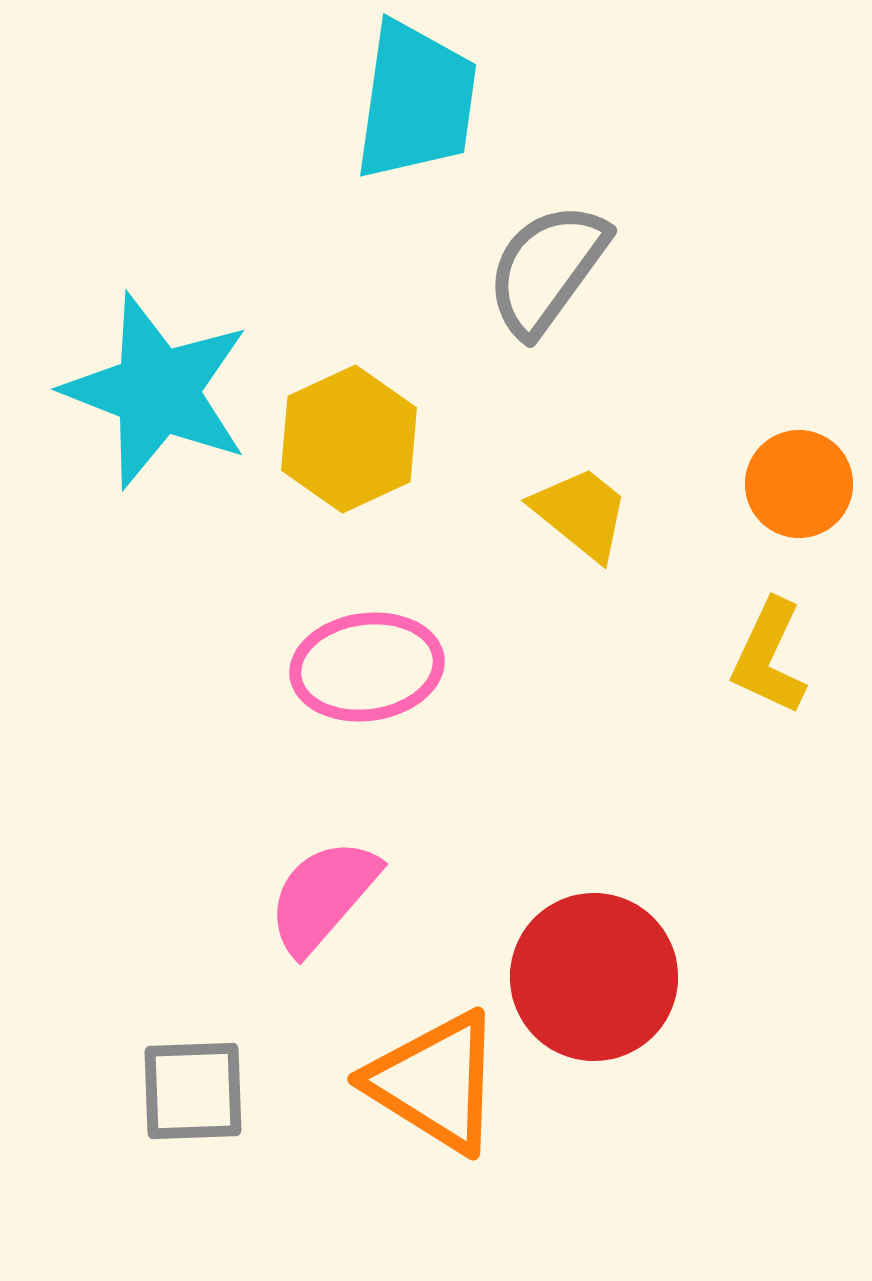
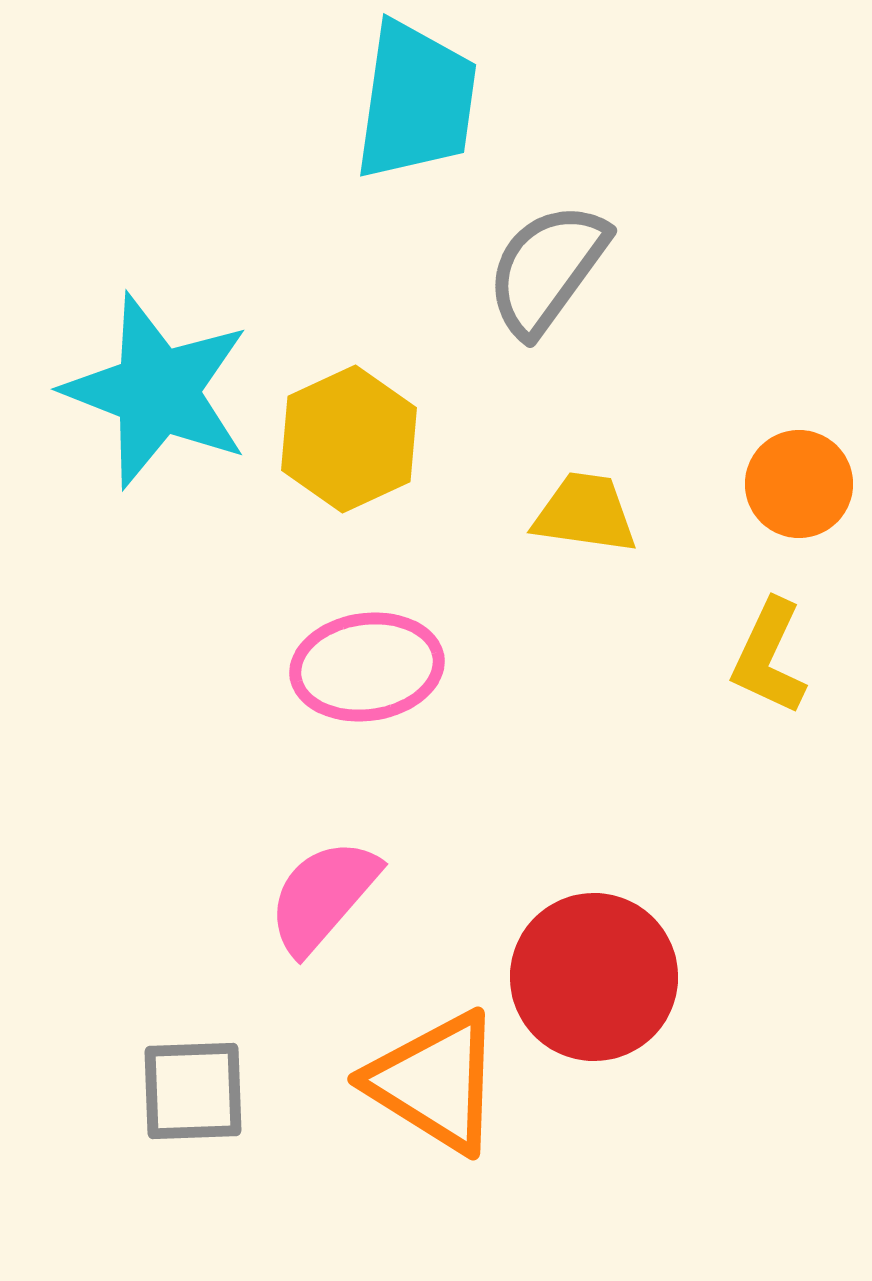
yellow trapezoid: moved 4 px right; rotated 31 degrees counterclockwise
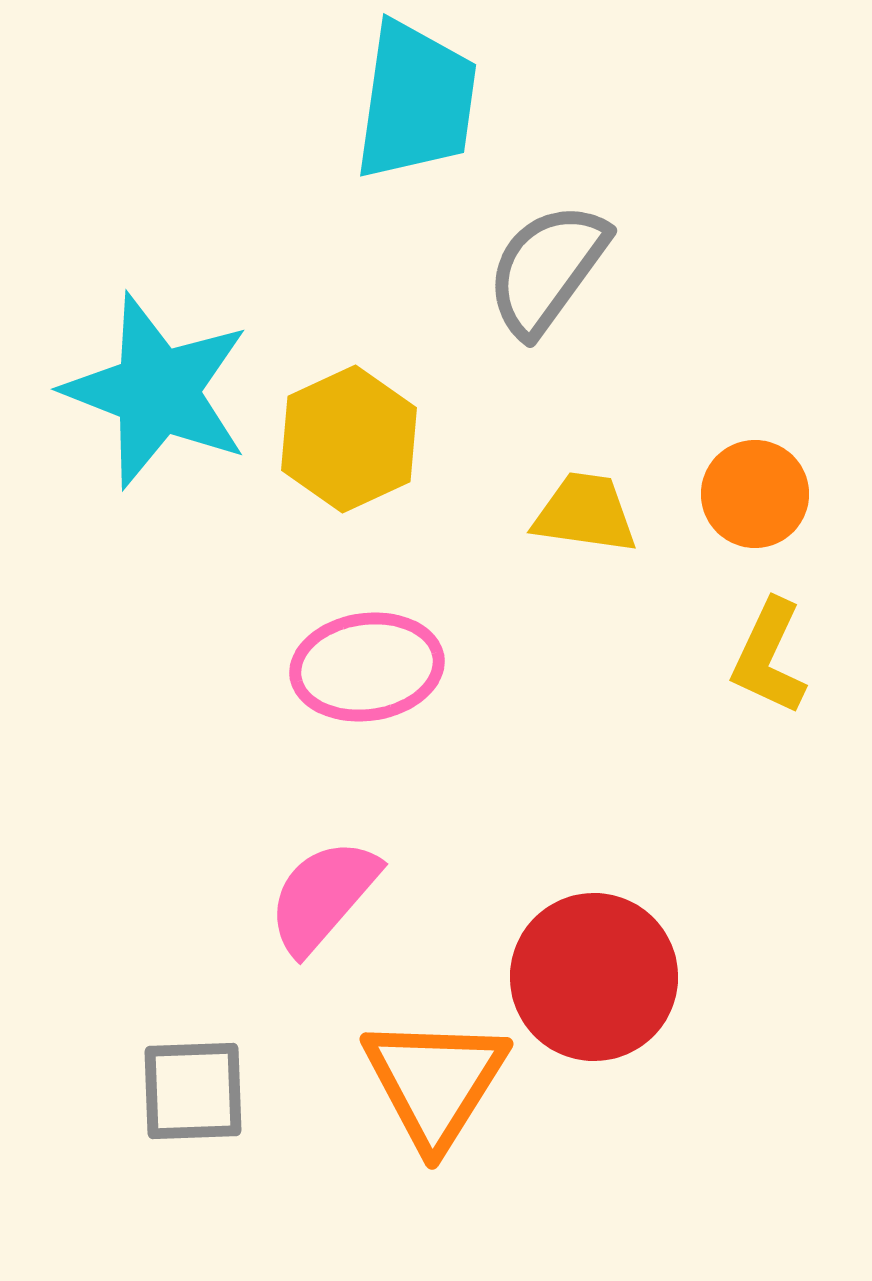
orange circle: moved 44 px left, 10 px down
orange triangle: rotated 30 degrees clockwise
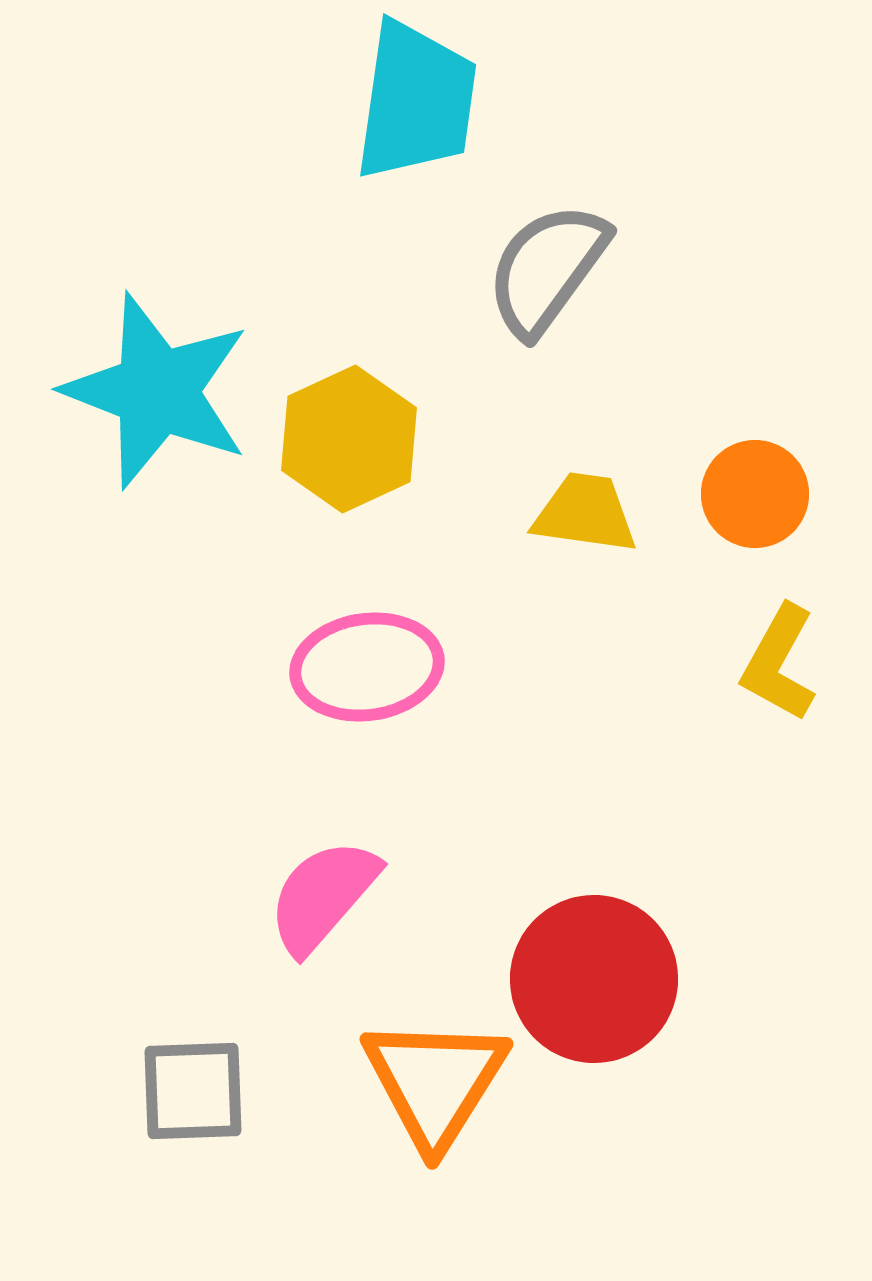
yellow L-shape: moved 10 px right, 6 px down; rotated 4 degrees clockwise
red circle: moved 2 px down
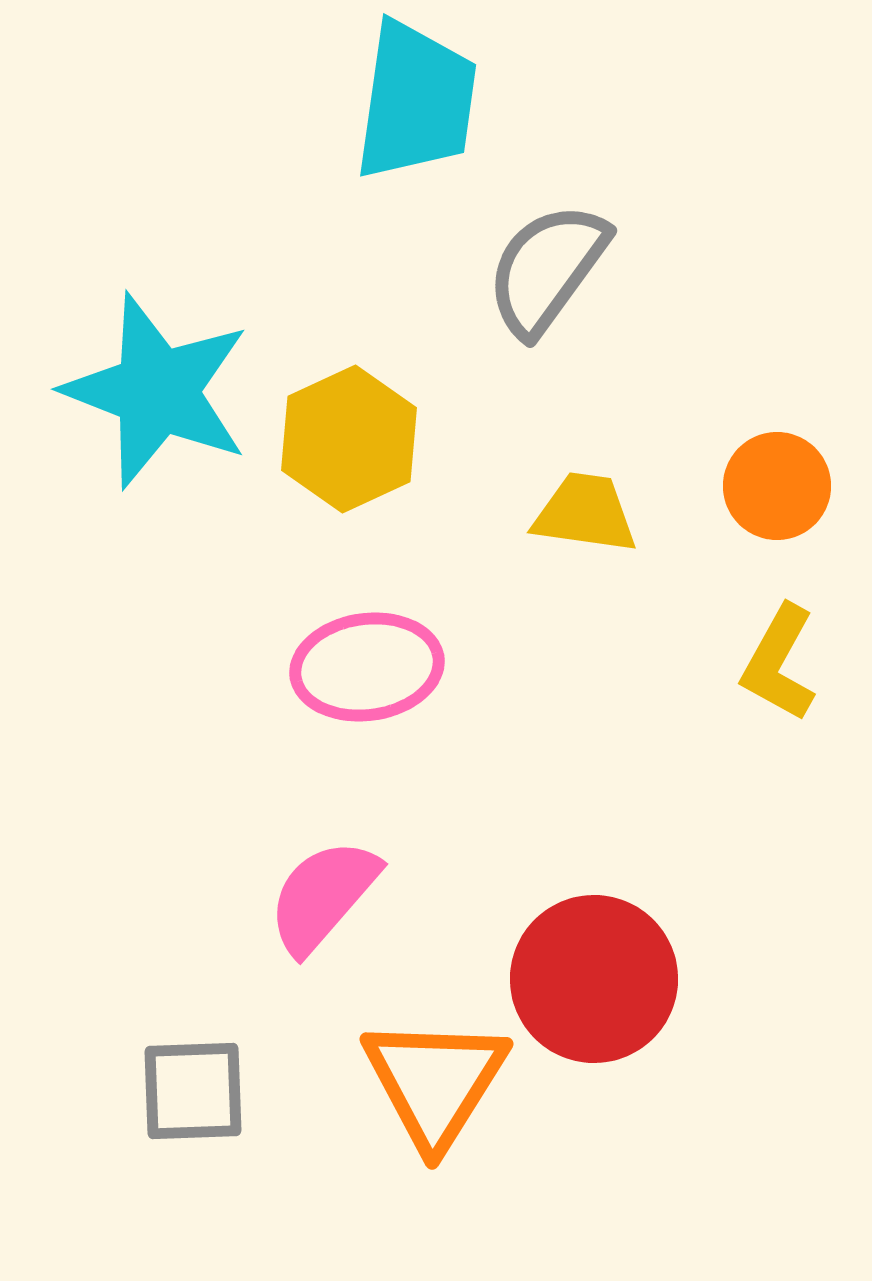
orange circle: moved 22 px right, 8 px up
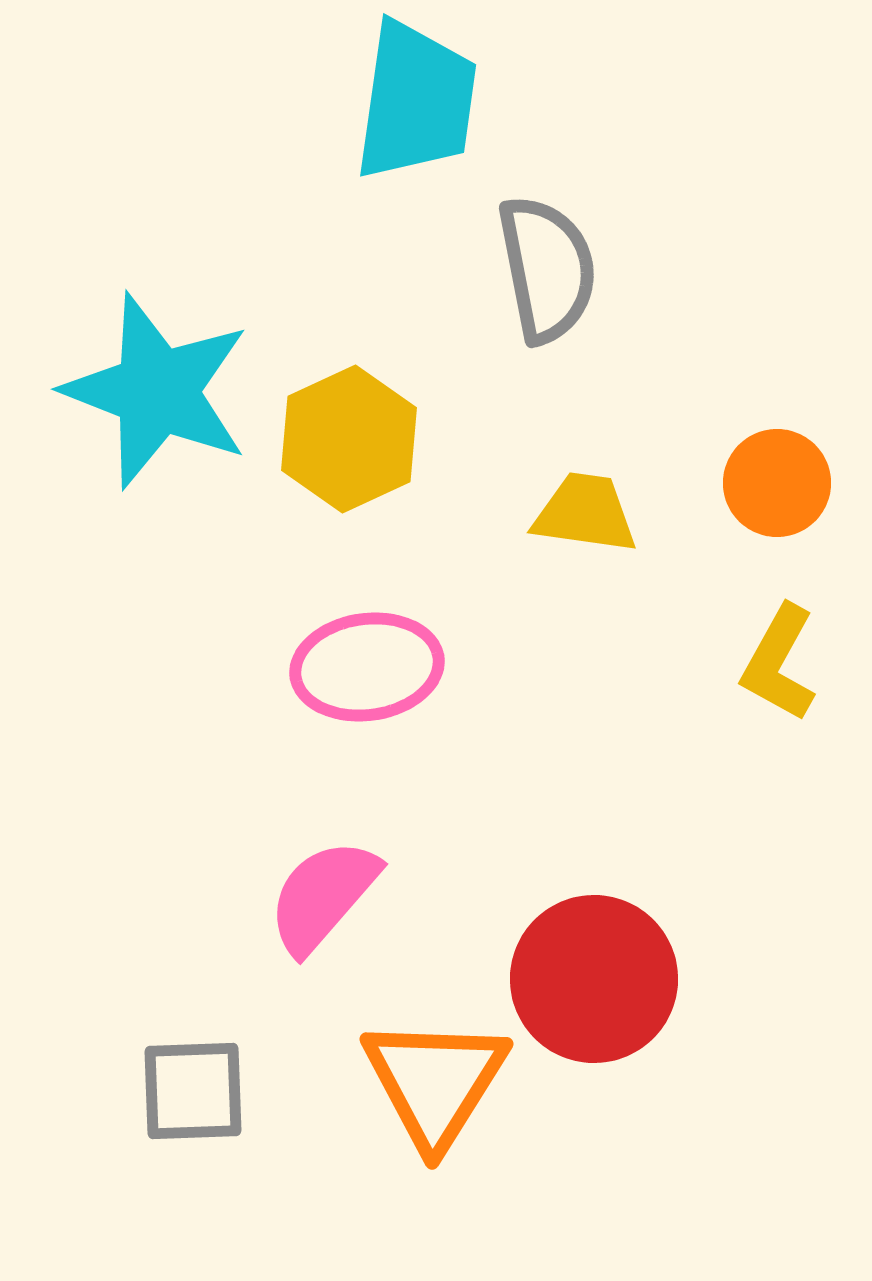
gray semicircle: rotated 133 degrees clockwise
orange circle: moved 3 px up
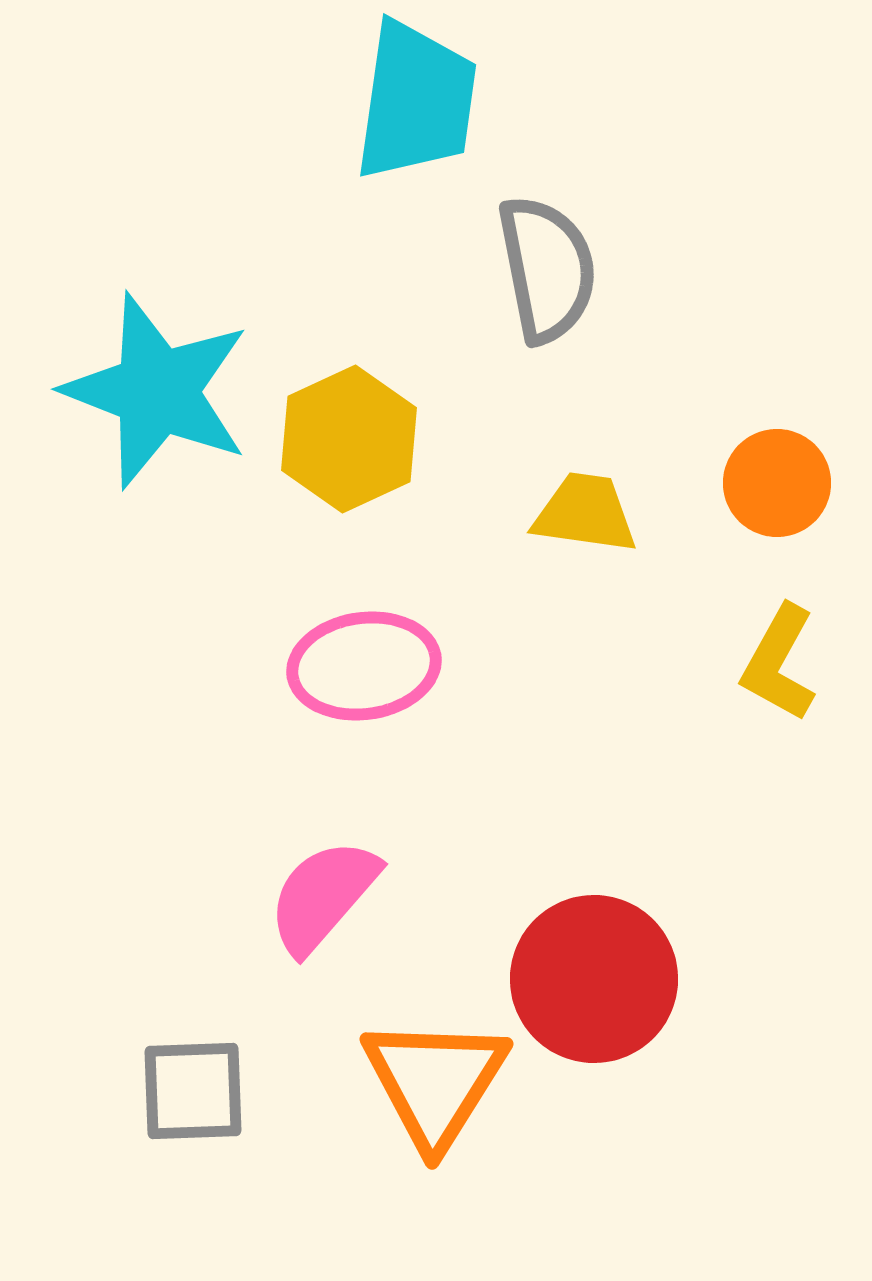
pink ellipse: moved 3 px left, 1 px up
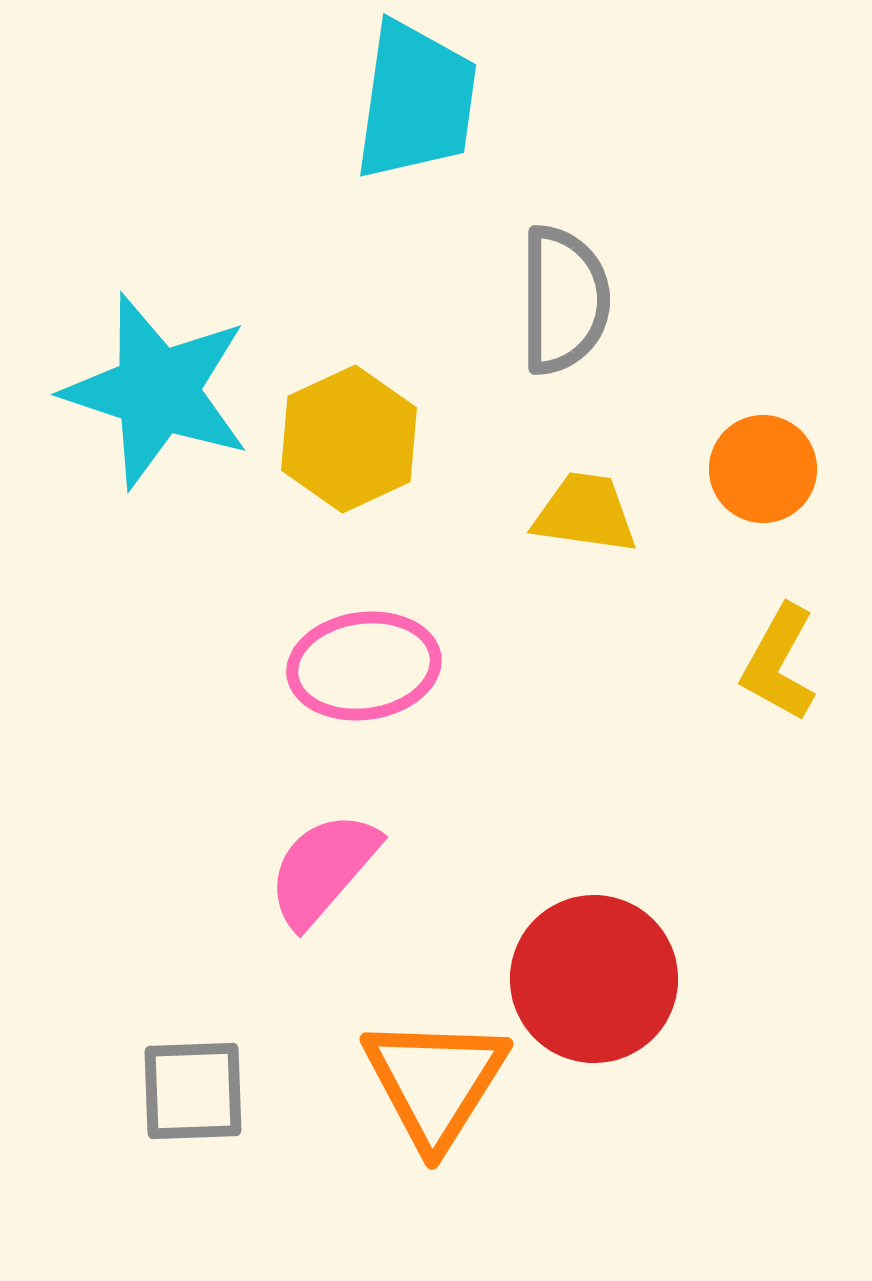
gray semicircle: moved 17 px right, 31 px down; rotated 11 degrees clockwise
cyan star: rotated 3 degrees counterclockwise
orange circle: moved 14 px left, 14 px up
pink semicircle: moved 27 px up
